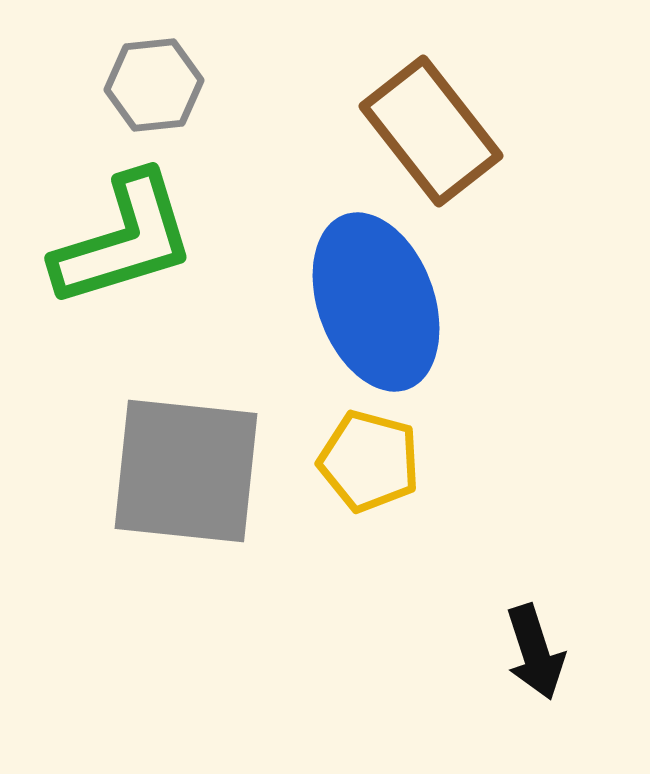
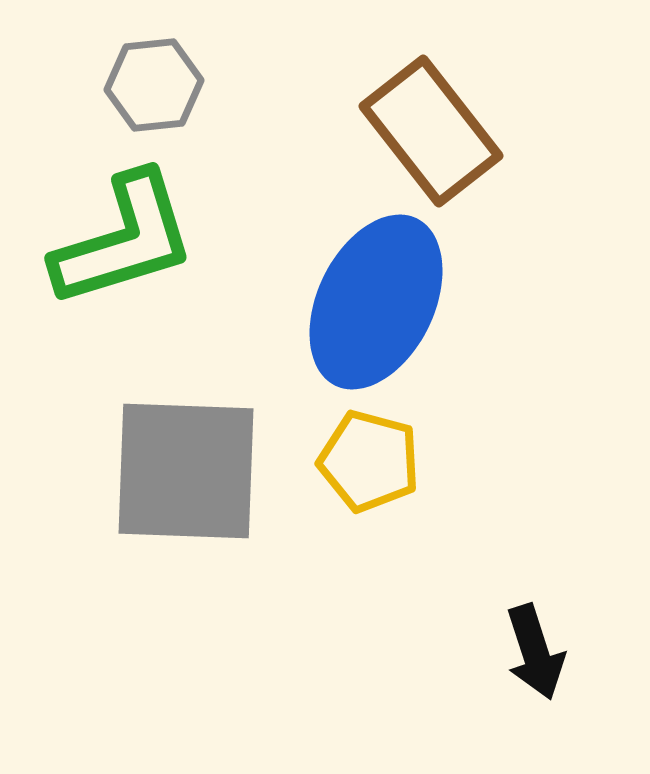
blue ellipse: rotated 46 degrees clockwise
gray square: rotated 4 degrees counterclockwise
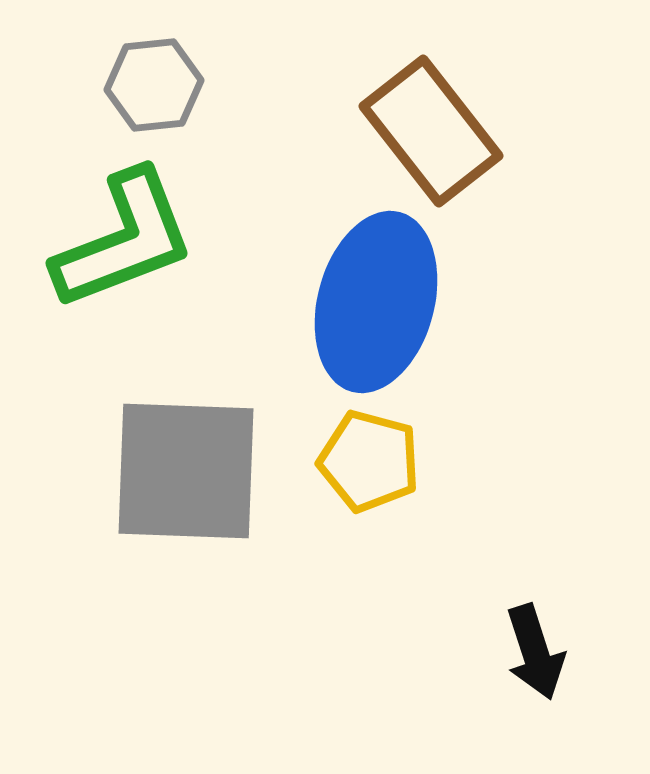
green L-shape: rotated 4 degrees counterclockwise
blue ellipse: rotated 11 degrees counterclockwise
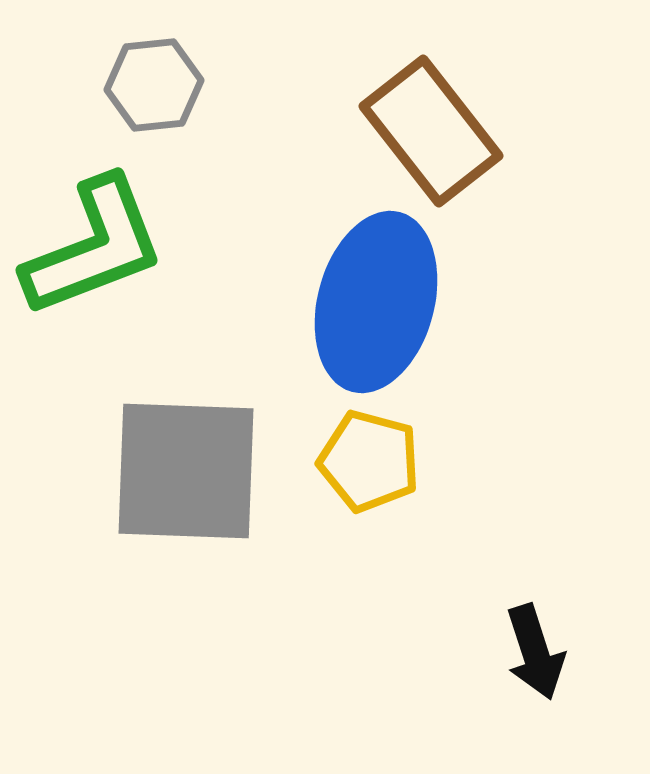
green L-shape: moved 30 px left, 7 px down
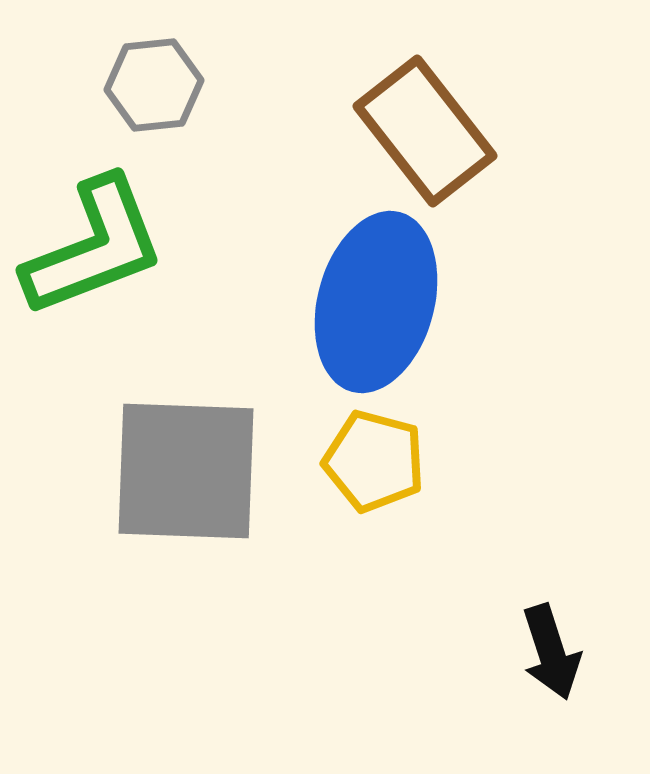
brown rectangle: moved 6 px left
yellow pentagon: moved 5 px right
black arrow: moved 16 px right
